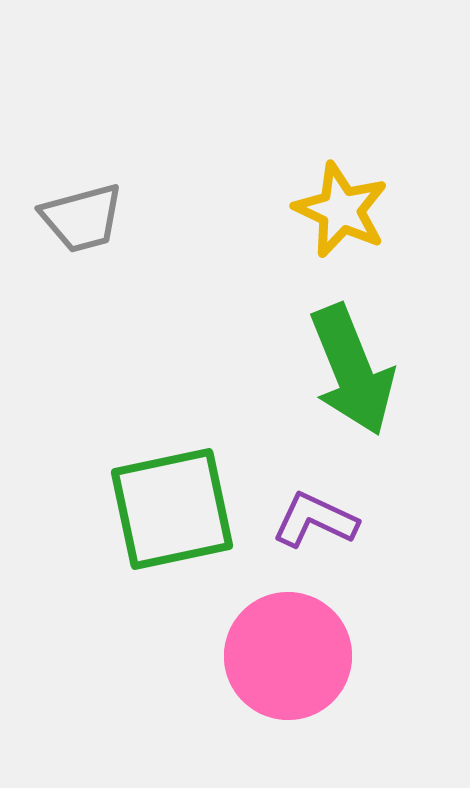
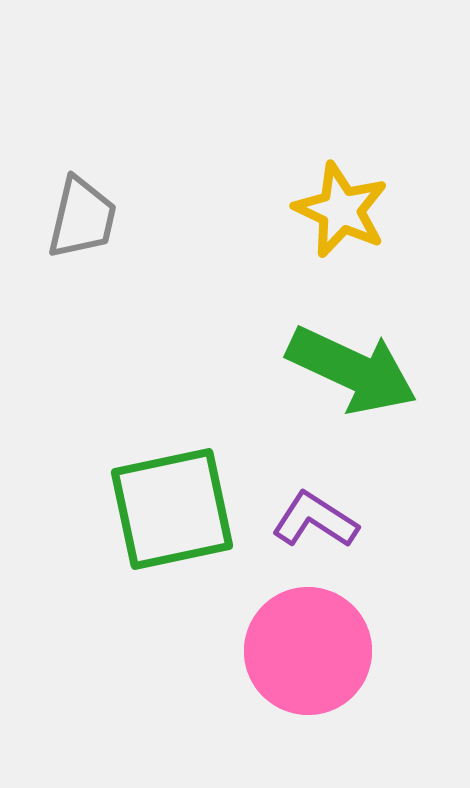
gray trapezoid: rotated 62 degrees counterclockwise
green arrow: rotated 43 degrees counterclockwise
purple L-shape: rotated 8 degrees clockwise
pink circle: moved 20 px right, 5 px up
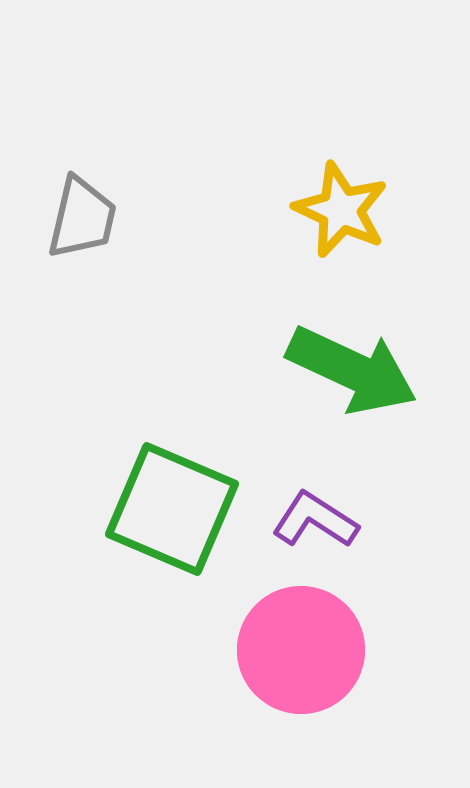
green square: rotated 35 degrees clockwise
pink circle: moved 7 px left, 1 px up
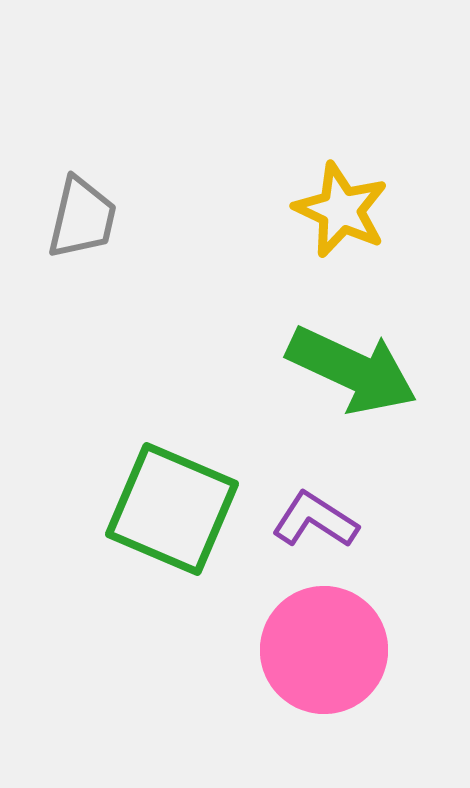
pink circle: moved 23 px right
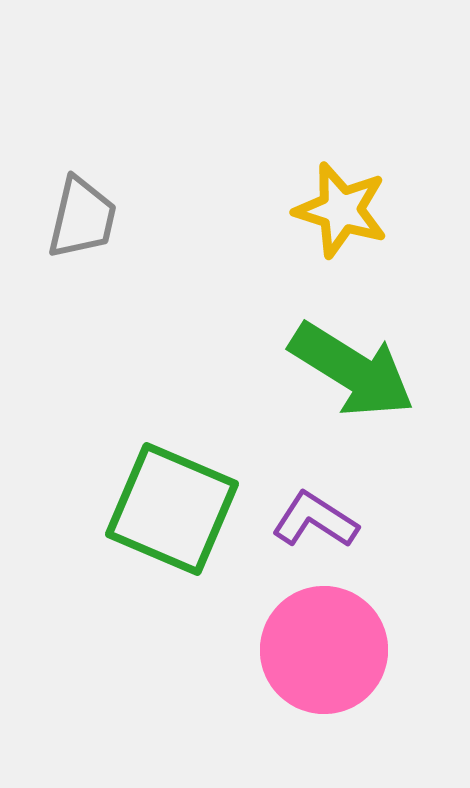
yellow star: rotated 8 degrees counterclockwise
green arrow: rotated 7 degrees clockwise
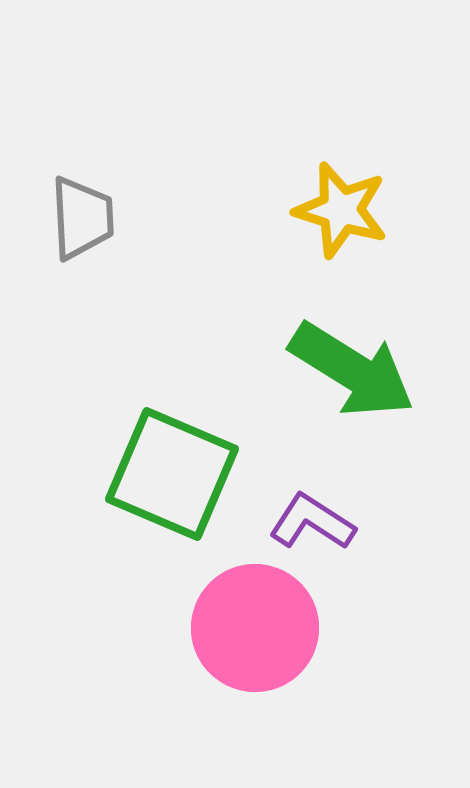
gray trapezoid: rotated 16 degrees counterclockwise
green square: moved 35 px up
purple L-shape: moved 3 px left, 2 px down
pink circle: moved 69 px left, 22 px up
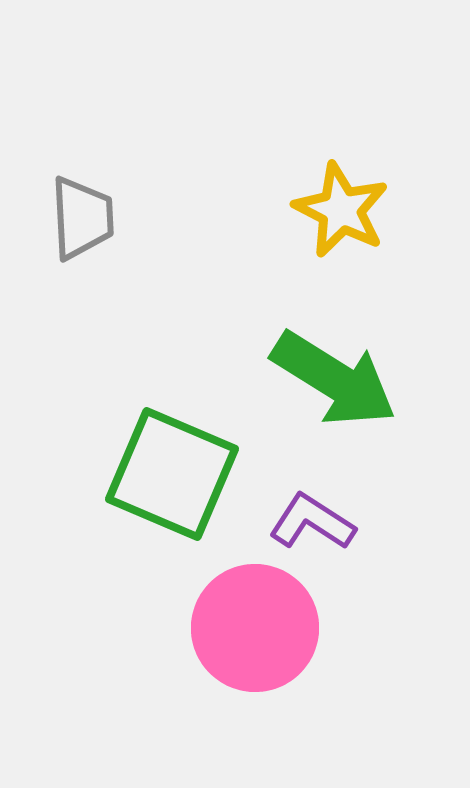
yellow star: rotated 10 degrees clockwise
green arrow: moved 18 px left, 9 px down
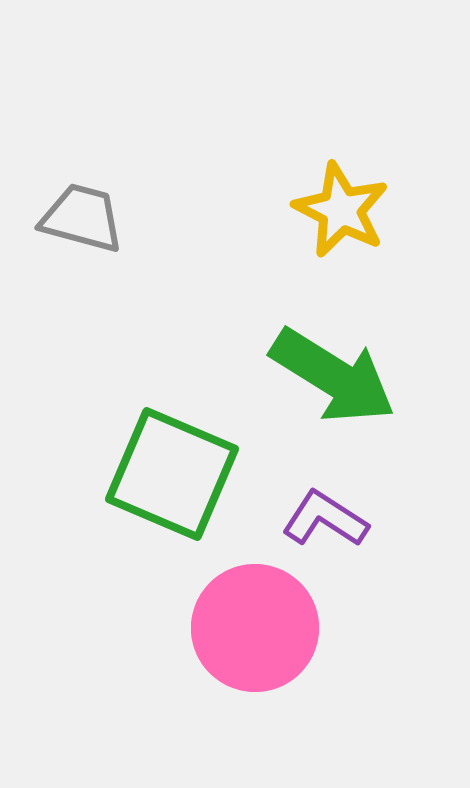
gray trapezoid: rotated 72 degrees counterclockwise
green arrow: moved 1 px left, 3 px up
purple L-shape: moved 13 px right, 3 px up
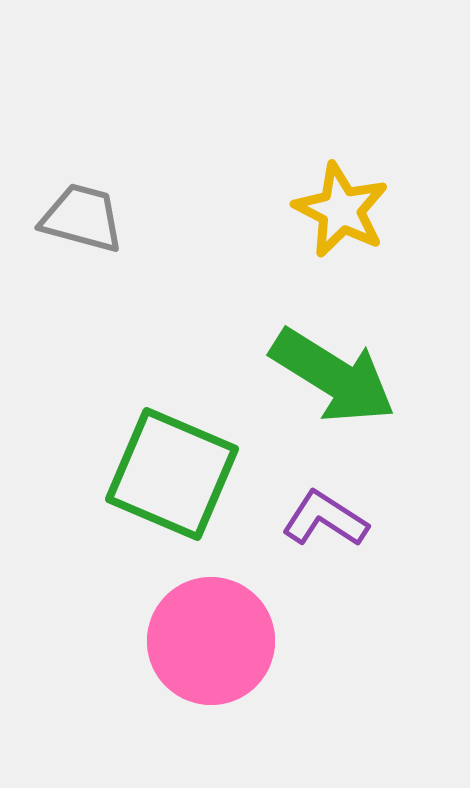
pink circle: moved 44 px left, 13 px down
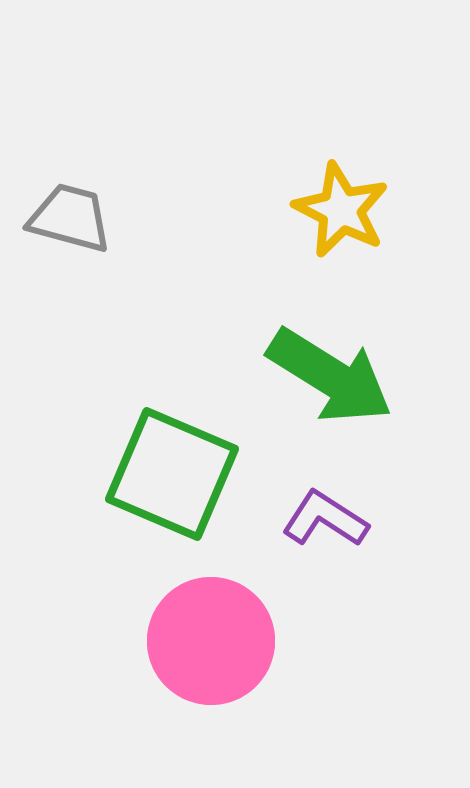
gray trapezoid: moved 12 px left
green arrow: moved 3 px left
